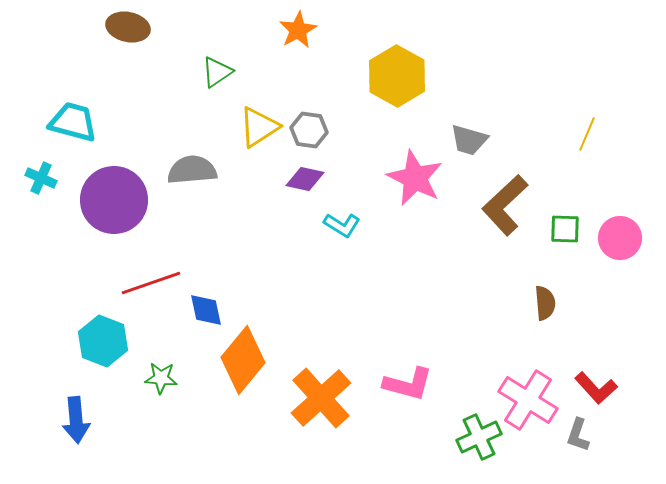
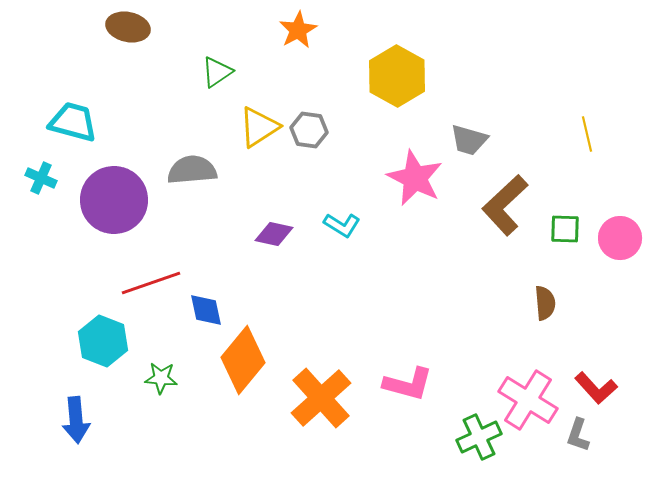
yellow line: rotated 36 degrees counterclockwise
purple diamond: moved 31 px left, 55 px down
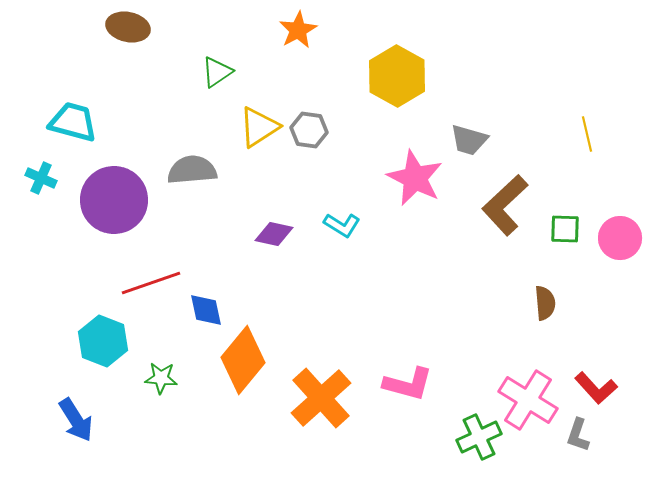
blue arrow: rotated 27 degrees counterclockwise
